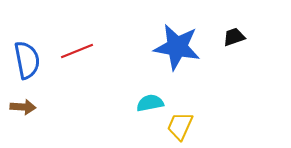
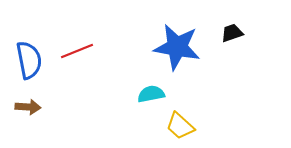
black trapezoid: moved 2 px left, 4 px up
blue semicircle: moved 2 px right
cyan semicircle: moved 1 px right, 9 px up
brown arrow: moved 5 px right
yellow trapezoid: rotated 72 degrees counterclockwise
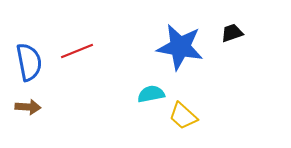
blue star: moved 3 px right
blue semicircle: moved 2 px down
yellow trapezoid: moved 3 px right, 10 px up
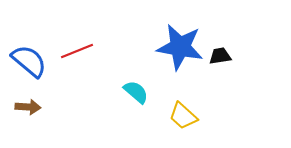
black trapezoid: moved 12 px left, 23 px down; rotated 10 degrees clockwise
blue semicircle: moved 1 px up; rotated 39 degrees counterclockwise
cyan semicircle: moved 15 px left, 2 px up; rotated 52 degrees clockwise
